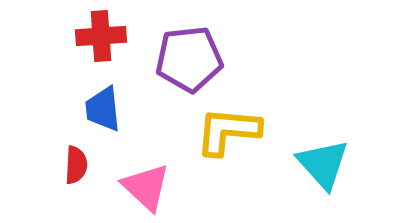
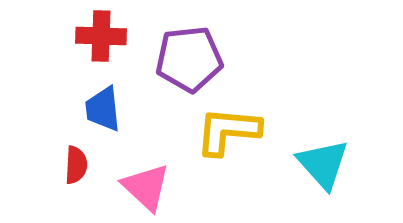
red cross: rotated 6 degrees clockwise
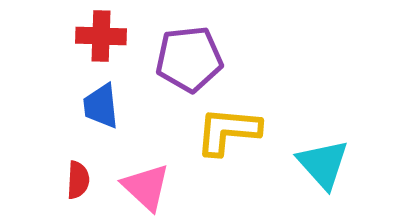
blue trapezoid: moved 2 px left, 3 px up
red semicircle: moved 2 px right, 15 px down
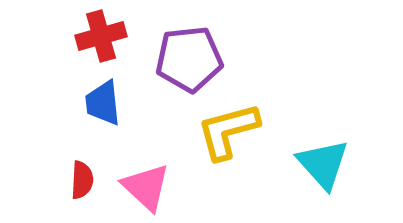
red cross: rotated 18 degrees counterclockwise
blue trapezoid: moved 2 px right, 3 px up
yellow L-shape: rotated 20 degrees counterclockwise
red semicircle: moved 4 px right
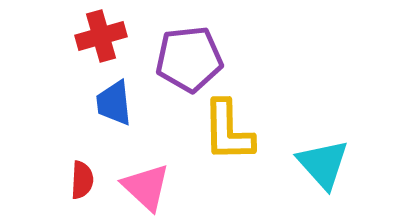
blue trapezoid: moved 11 px right
yellow L-shape: rotated 76 degrees counterclockwise
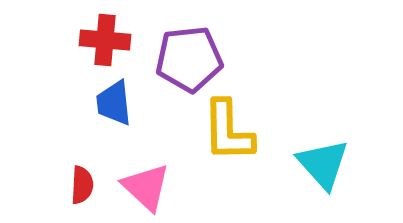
red cross: moved 4 px right, 4 px down; rotated 21 degrees clockwise
red semicircle: moved 5 px down
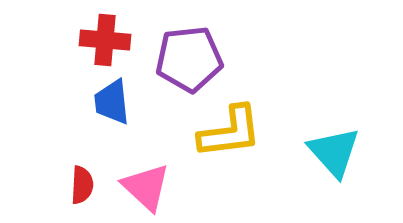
blue trapezoid: moved 2 px left, 1 px up
yellow L-shape: moved 2 px right, 1 px down; rotated 96 degrees counterclockwise
cyan triangle: moved 11 px right, 12 px up
